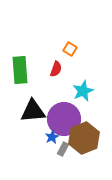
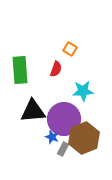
cyan star: rotated 20 degrees clockwise
blue star: rotated 24 degrees counterclockwise
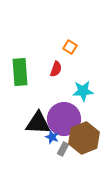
orange square: moved 2 px up
green rectangle: moved 2 px down
black triangle: moved 5 px right, 12 px down; rotated 8 degrees clockwise
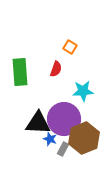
blue star: moved 2 px left, 2 px down
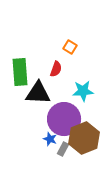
black triangle: moved 30 px up
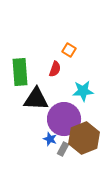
orange square: moved 1 px left, 3 px down
red semicircle: moved 1 px left
black triangle: moved 2 px left, 6 px down
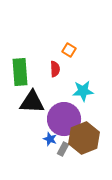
red semicircle: rotated 21 degrees counterclockwise
black triangle: moved 4 px left, 3 px down
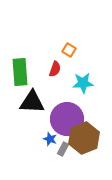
red semicircle: rotated 21 degrees clockwise
cyan star: moved 8 px up
purple circle: moved 3 px right
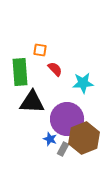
orange square: moved 29 px left; rotated 24 degrees counterclockwise
red semicircle: rotated 63 degrees counterclockwise
